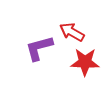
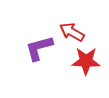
red star: moved 1 px right, 1 px up
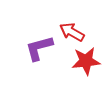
red star: rotated 8 degrees counterclockwise
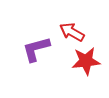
purple L-shape: moved 3 px left, 1 px down
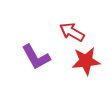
purple L-shape: moved 8 px down; rotated 104 degrees counterclockwise
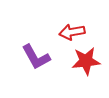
red arrow: rotated 40 degrees counterclockwise
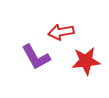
red arrow: moved 11 px left
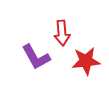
red arrow: moved 1 px right, 1 px down; rotated 85 degrees counterclockwise
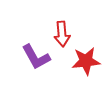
red arrow: moved 1 px down
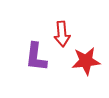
purple L-shape: rotated 36 degrees clockwise
